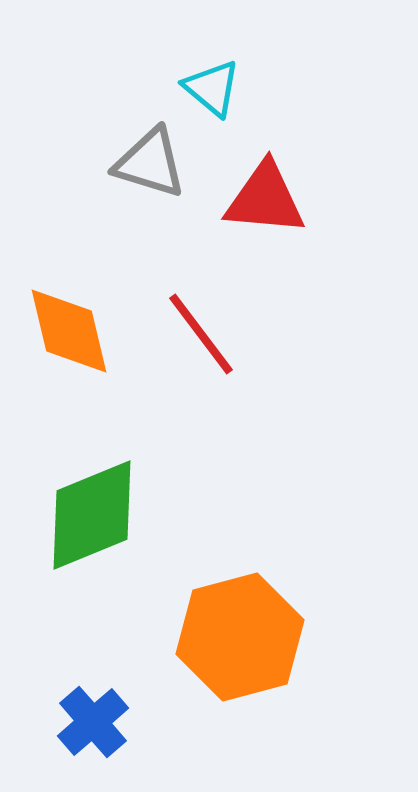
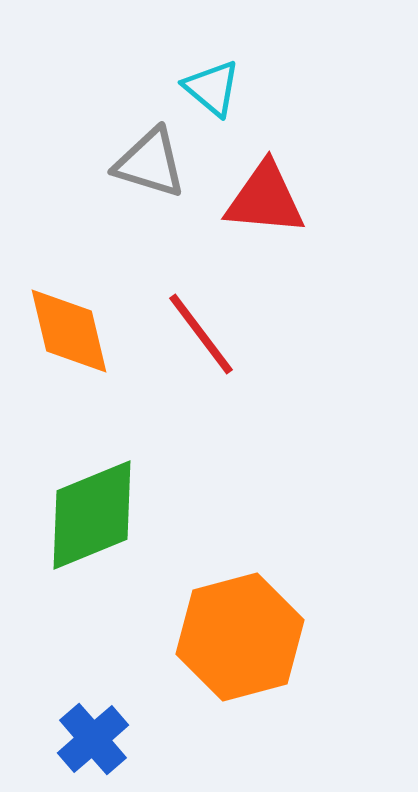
blue cross: moved 17 px down
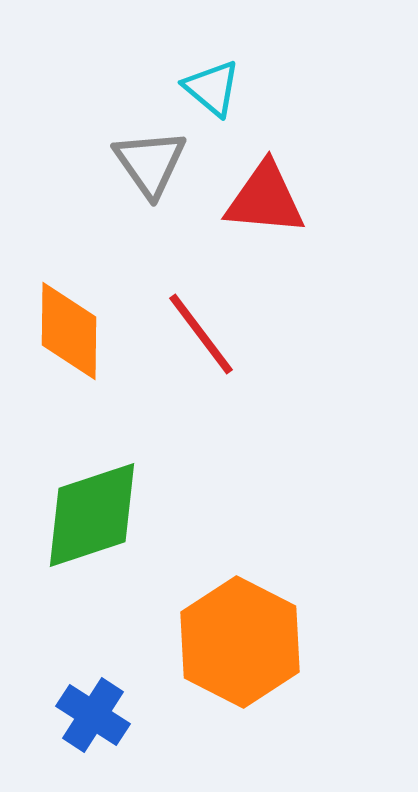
gray triangle: rotated 38 degrees clockwise
orange diamond: rotated 14 degrees clockwise
green diamond: rotated 4 degrees clockwise
orange hexagon: moved 5 px down; rotated 18 degrees counterclockwise
blue cross: moved 24 px up; rotated 16 degrees counterclockwise
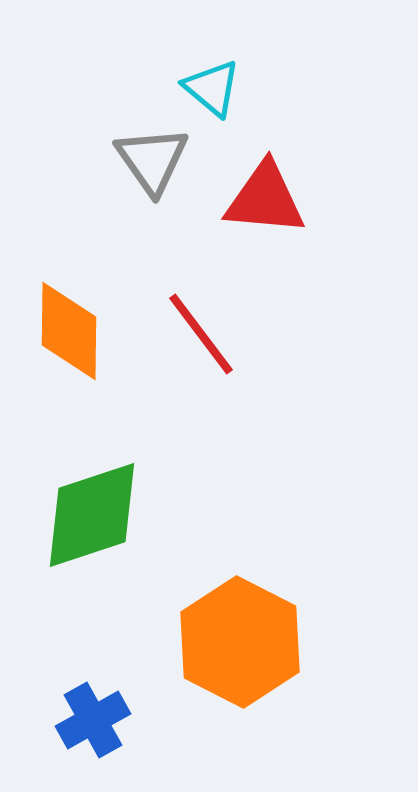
gray triangle: moved 2 px right, 3 px up
blue cross: moved 5 px down; rotated 28 degrees clockwise
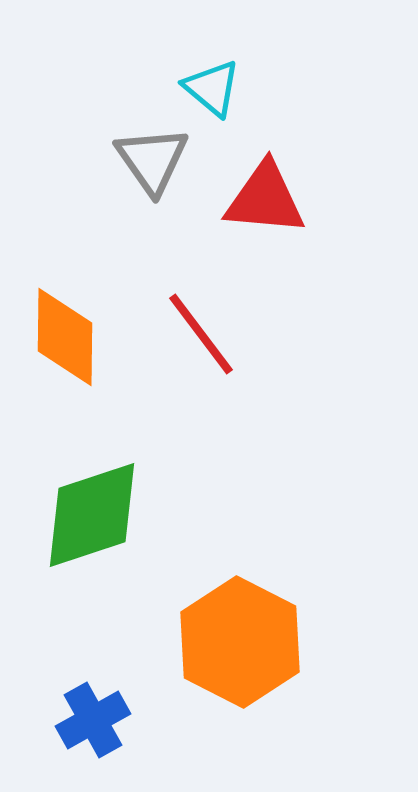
orange diamond: moved 4 px left, 6 px down
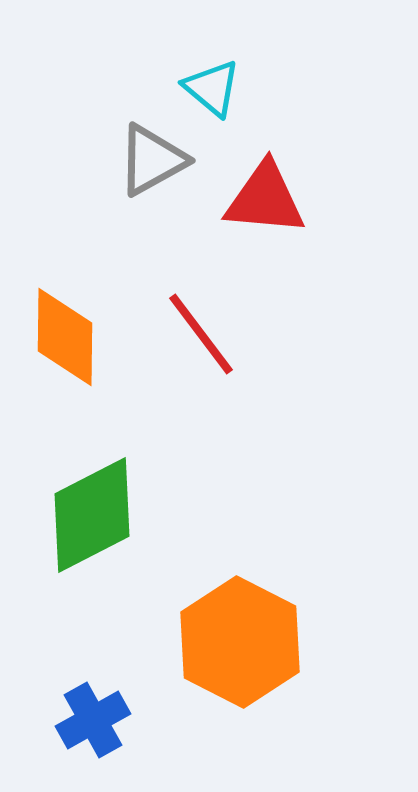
gray triangle: rotated 36 degrees clockwise
green diamond: rotated 9 degrees counterclockwise
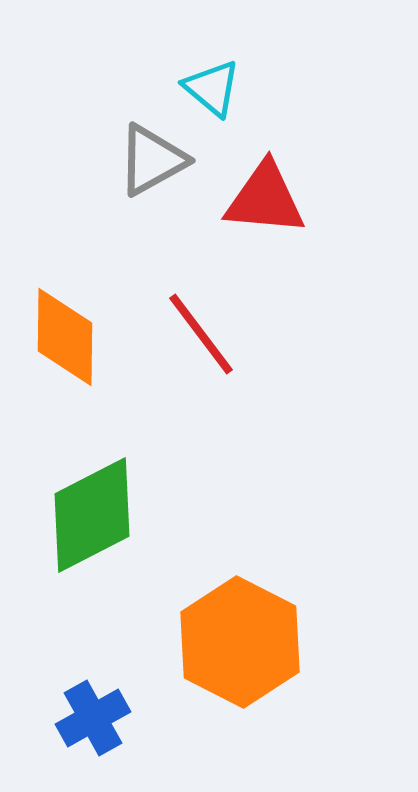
blue cross: moved 2 px up
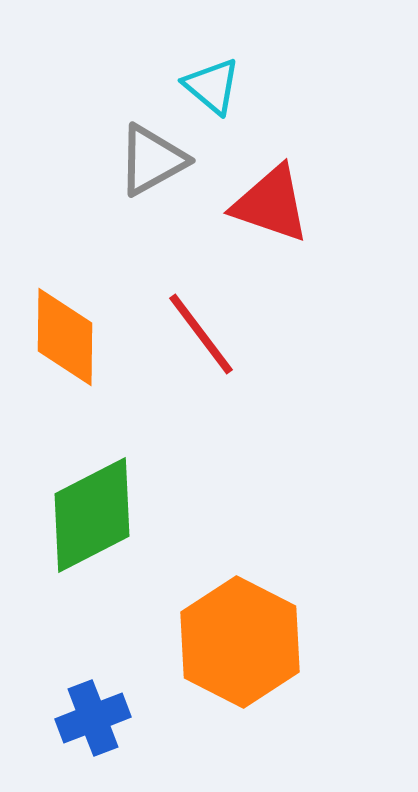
cyan triangle: moved 2 px up
red triangle: moved 6 px right, 5 px down; rotated 14 degrees clockwise
blue cross: rotated 8 degrees clockwise
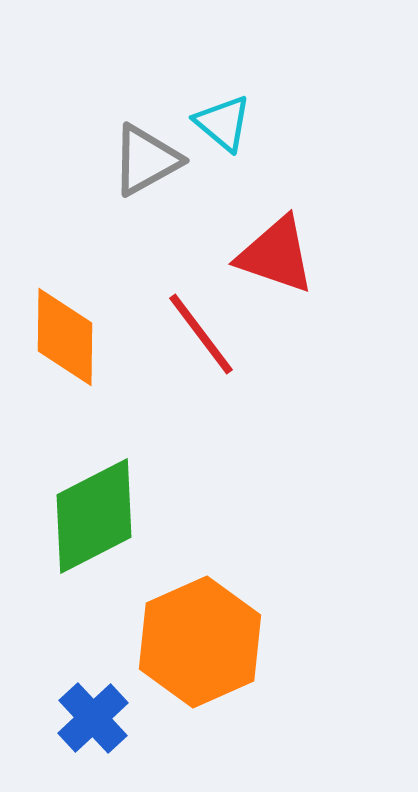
cyan triangle: moved 11 px right, 37 px down
gray triangle: moved 6 px left
red triangle: moved 5 px right, 51 px down
green diamond: moved 2 px right, 1 px down
orange hexagon: moved 40 px left; rotated 9 degrees clockwise
blue cross: rotated 22 degrees counterclockwise
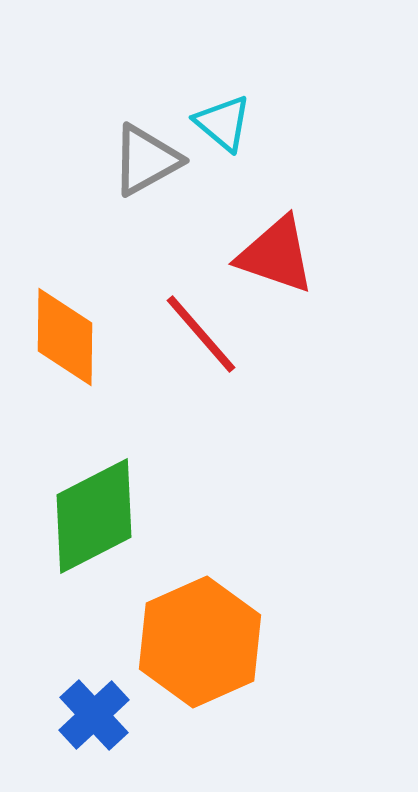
red line: rotated 4 degrees counterclockwise
blue cross: moved 1 px right, 3 px up
